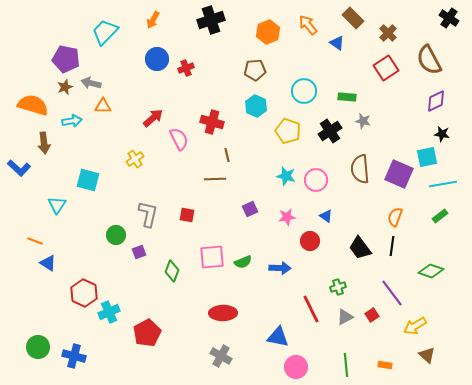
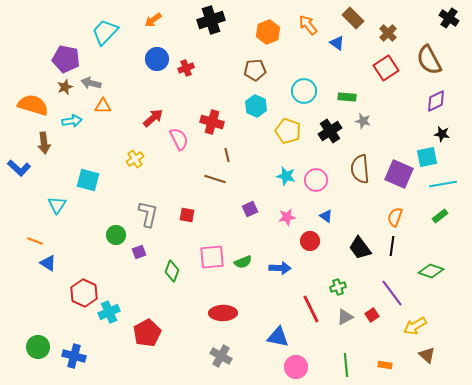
orange arrow at (153, 20): rotated 24 degrees clockwise
brown line at (215, 179): rotated 20 degrees clockwise
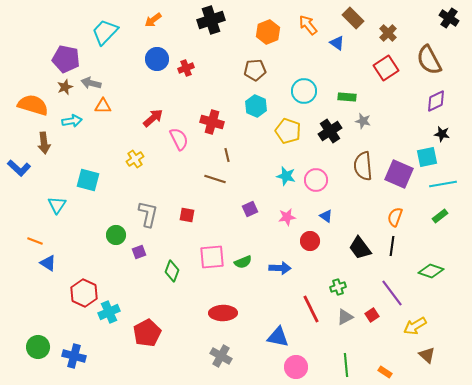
brown semicircle at (360, 169): moved 3 px right, 3 px up
orange rectangle at (385, 365): moved 7 px down; rotated 24 degrees clockwise
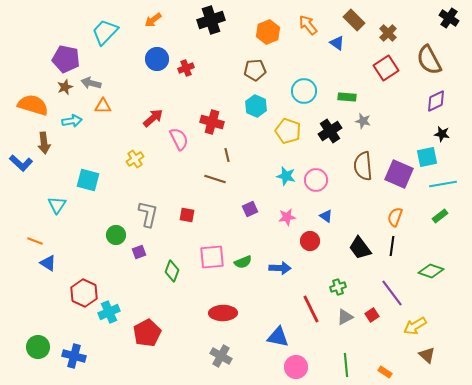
brown rectangle at (353, 18): moved 1 px right, 2 px down
blue L-shape at (19, 168): moved 2 px right, 5 px up
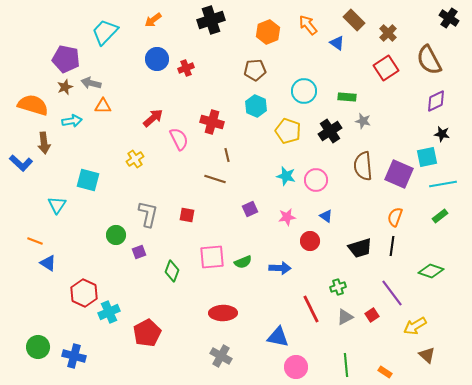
black trapezoid at (360, 248): rotated 70 degrees counterclockwise
